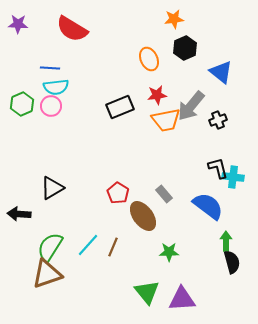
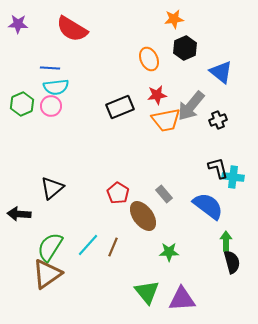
black triangle: rotated 10 degrees counterclockwise
brown triangle: rotated 16 degrees counterclockwise
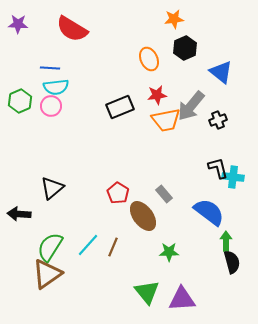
green hexagon: moved 2 px left, 3 px up
blue semicircle: moved 1 px right, 6 px down
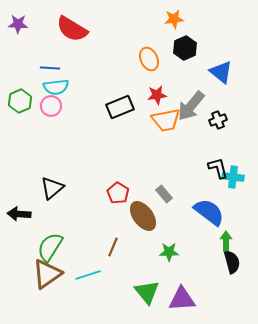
cyan line: moved 30 px down; rotated 30 degrees clockwise
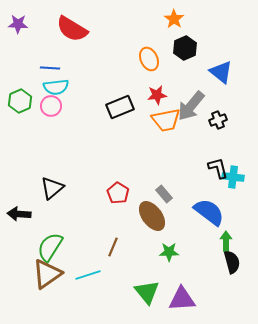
orange star: rotated 30 degrees counterclockwise
brown ellipse: moved 9 px right
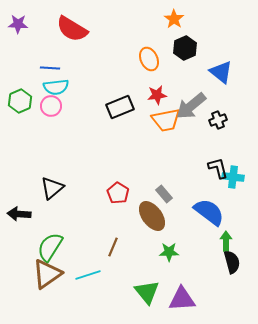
gray arrow: rotated 12 degrees clockwise
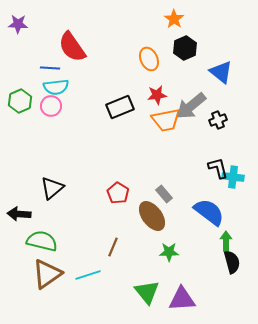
red semicircle: moved 18 px down; rotated 24 degrees clockwise
green semicircle: moved 8 px left, 6 px up; rotated 72 degrees clockwise
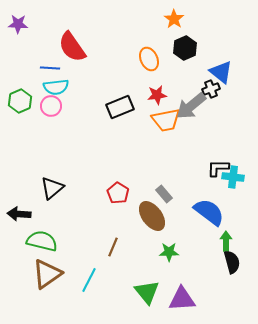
black cross: moved 7 px left, 31 px up
black L-shape: rotated 75 degrees counterclockwise
cyan line: moved 1 px right, 5 px down; rotated 45 degrees counterclockwise
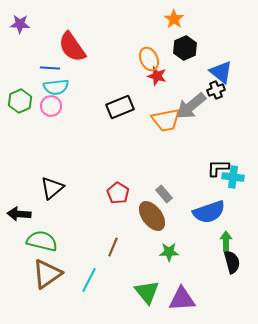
purple star: moved 2 px right
black cross: moved 5 px right, 1 px down
red star: moved 19 px up; rotated 24 degrees clockwise
blue semicircle: rotated 124 degrees clockwise
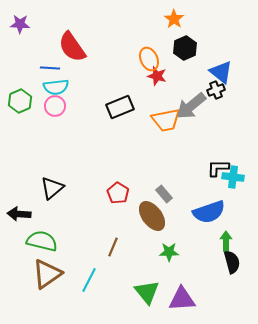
pink circle: moved 4 px right
